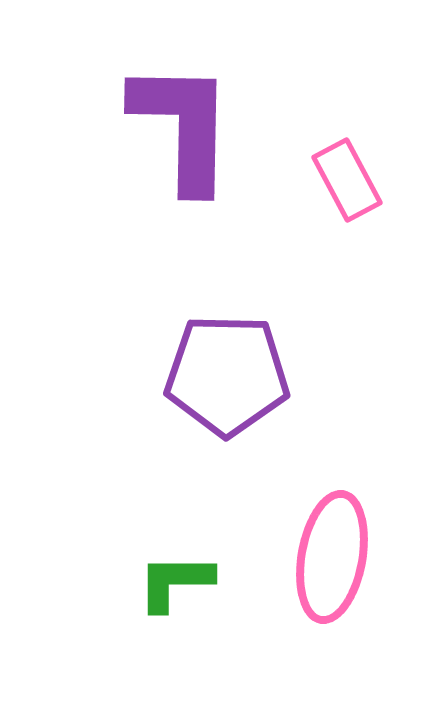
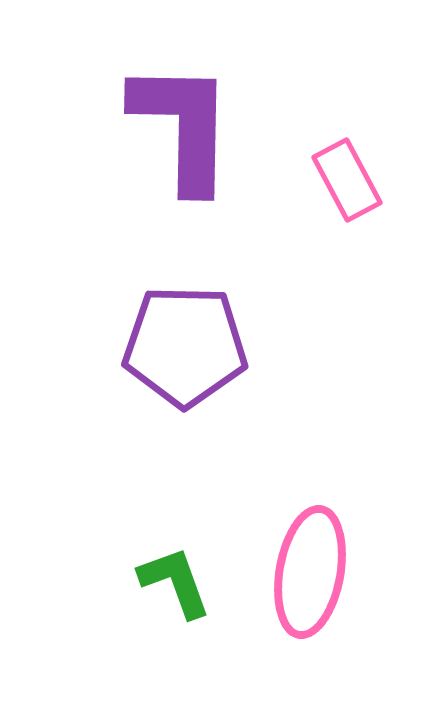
purple pentagon: moved 42 px left, 29 px up
pink ellipse: moved 22 px left, 15 px down
green L-shape: rotated 70 degrees clockwise
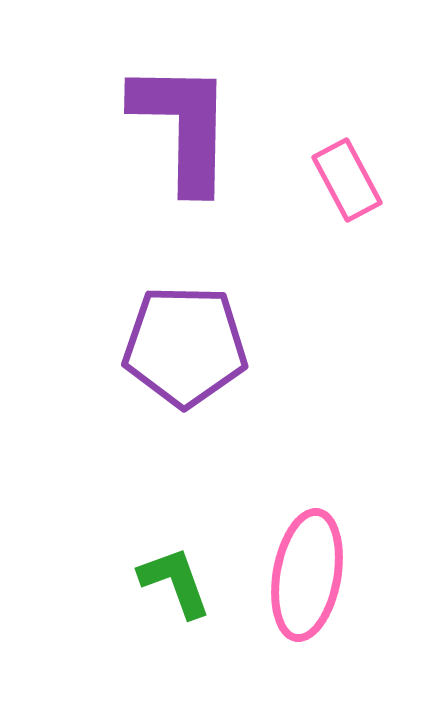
pink ellipse: moved 3 px left, 3 px down
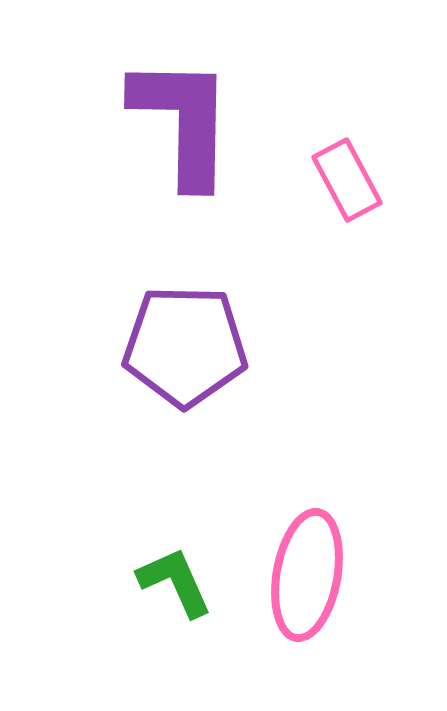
purple L-shape: moved 5 px up
green L-shape: rotated 4 degrees counterclockwise
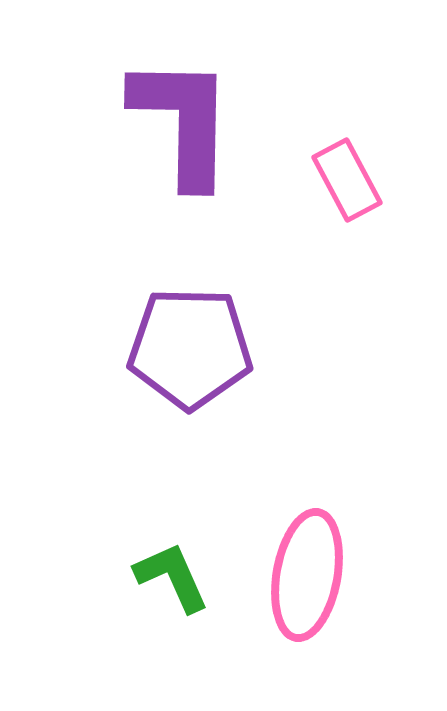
purple pentagon: moved 5 px right, 2 px down
green L-shape: moved 3 px left, 5 px up
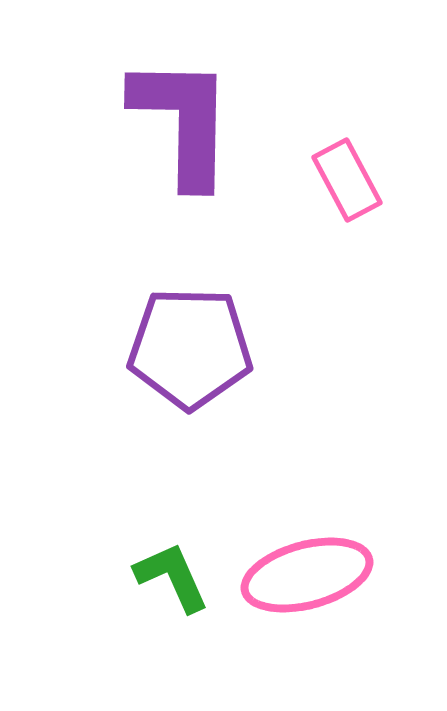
pink ellipse: rotated 65 degrees clockwise
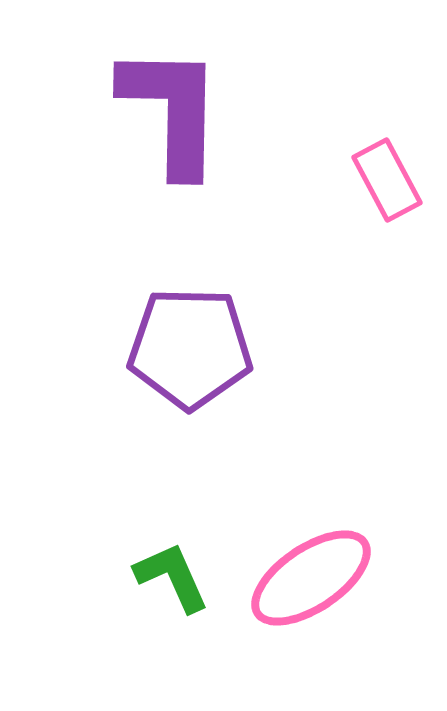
purple L-shape: moved 11 px left, 11 px up
pink rectangle: moved 40 px right
pink ellipse: moved 4 px right, 3 px down; rotated 19 degrees counterclockwise
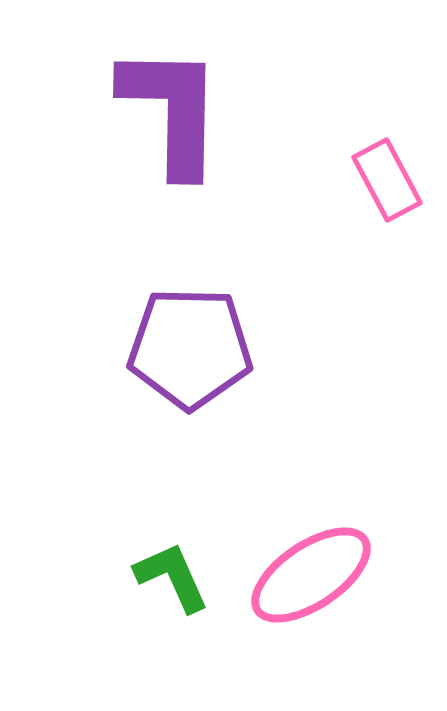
pink ellipse: moved 3 px up
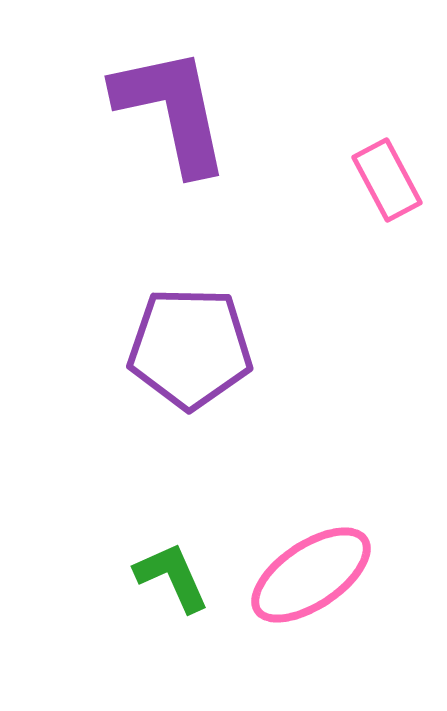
purple L-shape: rotated 13 degrees counterclockwise
